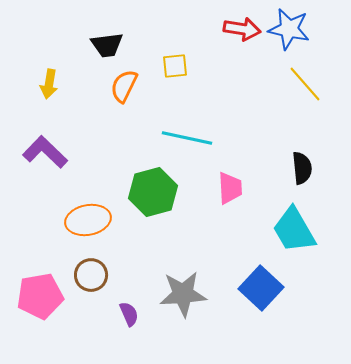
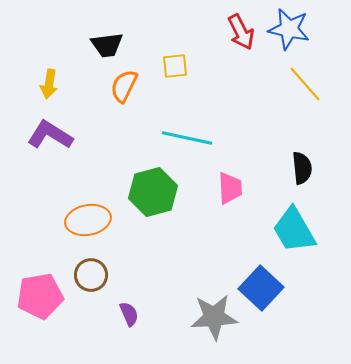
red arrow: moved 1 px left, 3 px down; rotated 54 degrees clockwise
purple L-shape: moved 5 px right, 17 px up; rotated 12 degrees counterclockwise
gray star: moved 31 px right, 23 px down
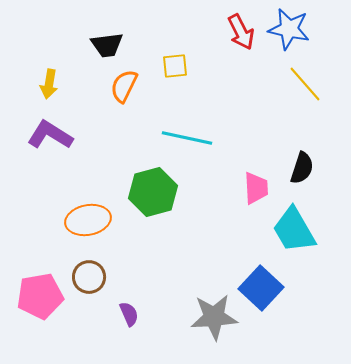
black semicircle: rotated 24 degrees clockwise
pink trapezoid: moved 26 px right
brown circle: moved 2 px left, 2 px down
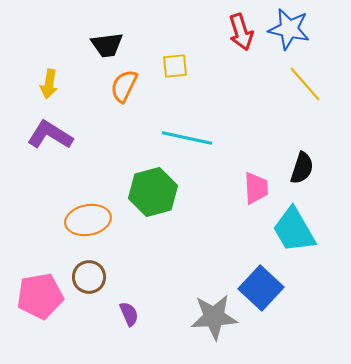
red arrow: rotated 9 degrees clockwise
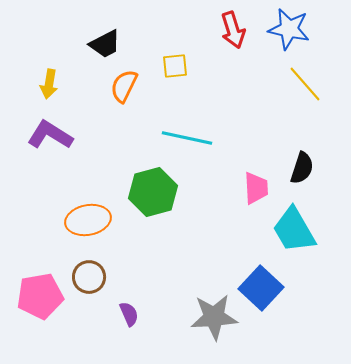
red arrow: moved 8 px left, 2 px up
black trapezoid: moved 2 px left, 1 px up; rotated 20 degrees counterclockwise
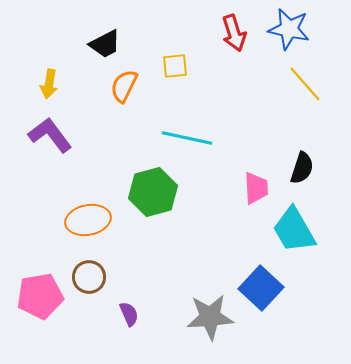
red arrow: moved 1 px right, 3 px down
purple L-shape: rotated 21 degrees clockwise
gray star: moved 4 px left
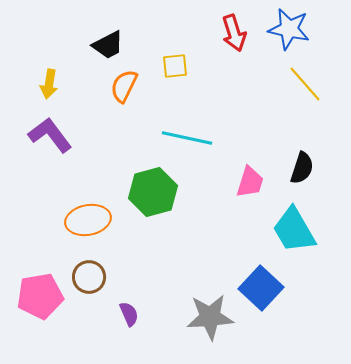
black trapezoid: moved 3 px right, 1 px down
pink trapezoid: moved 6 px left, 6 px up; rotated 20 degrees clockwise
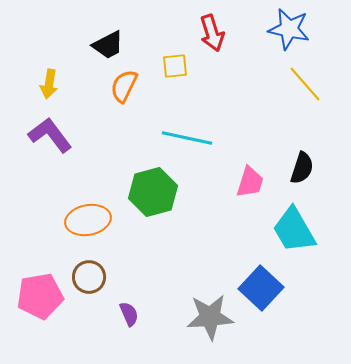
red arrow: moved 22 px left
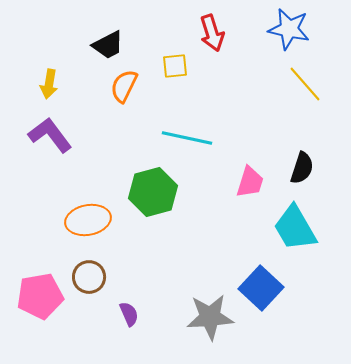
cyan trapezoid: moved 1 px right, 2 px up
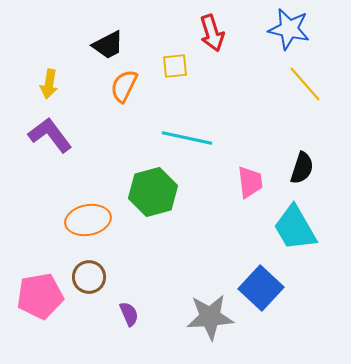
pink trapezoid: rotated 24 degrees counterclockwise
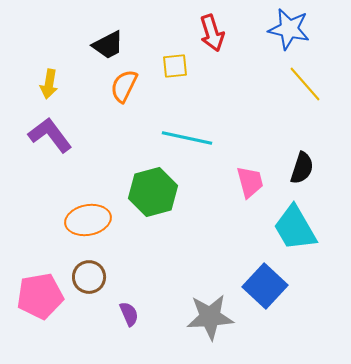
pink trapezoid: rotated 8 degrees counterclockwise
blue square: moved 4 px right, 2 px up
